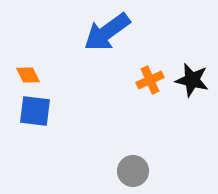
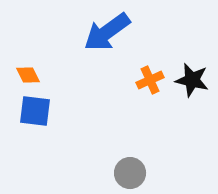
gray circle: moved 3 px left, 2 px down
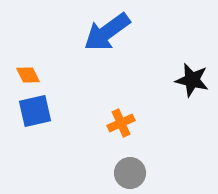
orange cross: moved 29 px left, 43 px down
blue square: rotated 20 degrees counterclockwise
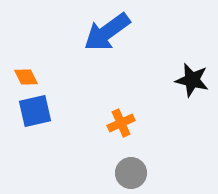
orange diamond: moved 2 px left, 2 px down
gray circle: moved 1 px right
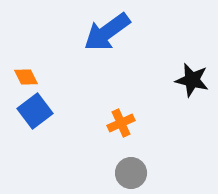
blue square: rotated 24 degrees counterclockwise
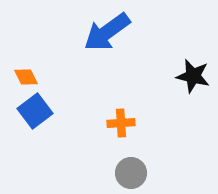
black star: moved 1 px right, 4 px up
orange cross: rotated 20 degrees clockwise
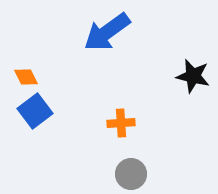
gray circle: moved 1 px down
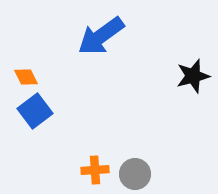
blue arrow: moved 6 px left, 4 px down
black star: rotated 28 degrees counterclockwise
orange cross: moved 26 px left, 47 px down
gray circle: moved 4 px right
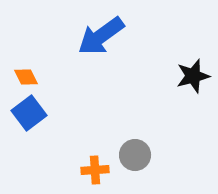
blue square: moved 6 px left, 2 px down
gray circle: moved 19 px up
